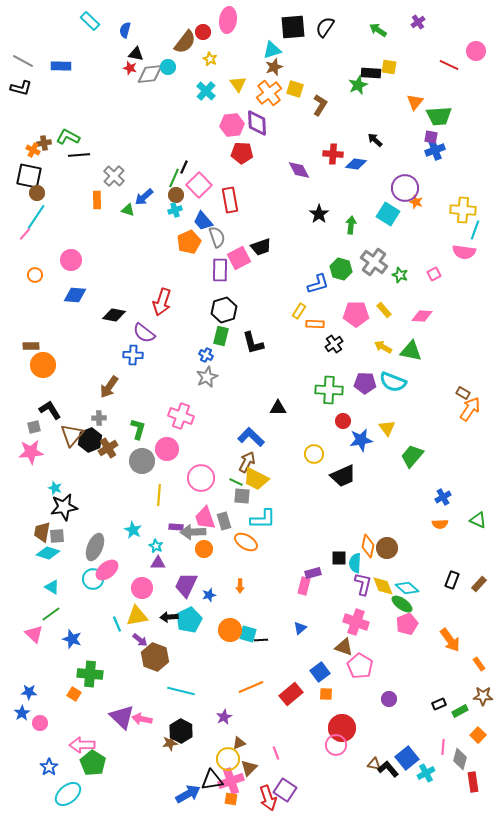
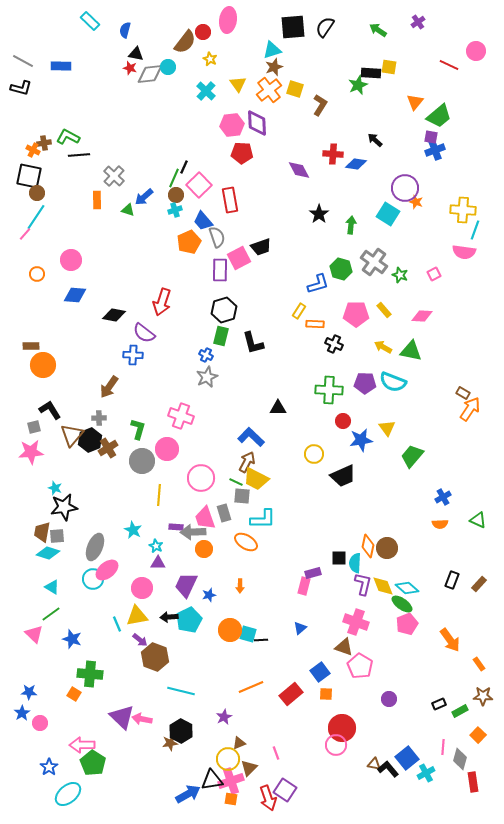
orange cross at (269, 93): moved 3 px up
green trapezoid at (439, 116): rotated 36 degrees counterclockwise
orange circle at (35, 275): moved 2 px right, 1 px up
black cross at (334, 344): rotated 30 degrees counterclockwise
gray rectangle at (224, 521): moved 8 px up
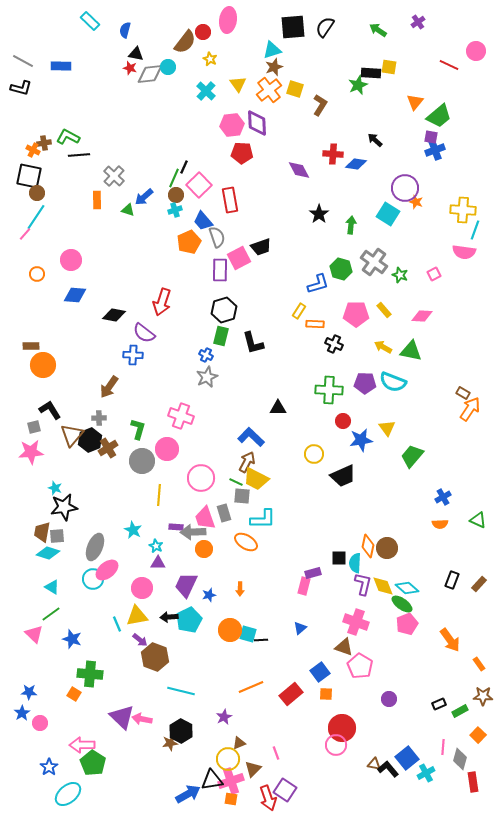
orange arrow at (240, 586): moved 3 px down
brown triangle at (249, 768): moved 4 px right, 1 px down
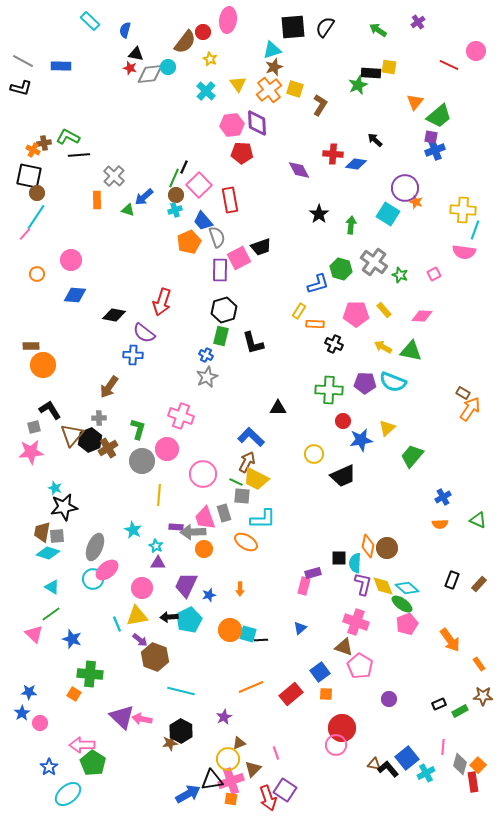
yellow triangle at (387, 428): rotated 24 degrees clockwise
pink circle at (201, 478): moved 2 px right, 4 px up
orange square at (478, 735): moved 30 px down
gray diamond at (460, 759): moved 5 px down
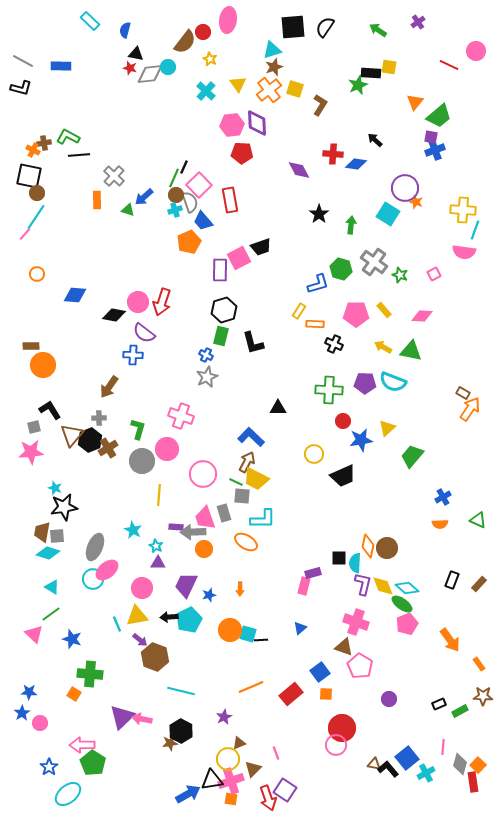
gray semicircle at (217, 237): moved 27 px left, 35 px up
pink circle at (71, 260): moved 67 px right, 42 px down
purple triangle at (122, 717): rotated 32 degrees clockwise
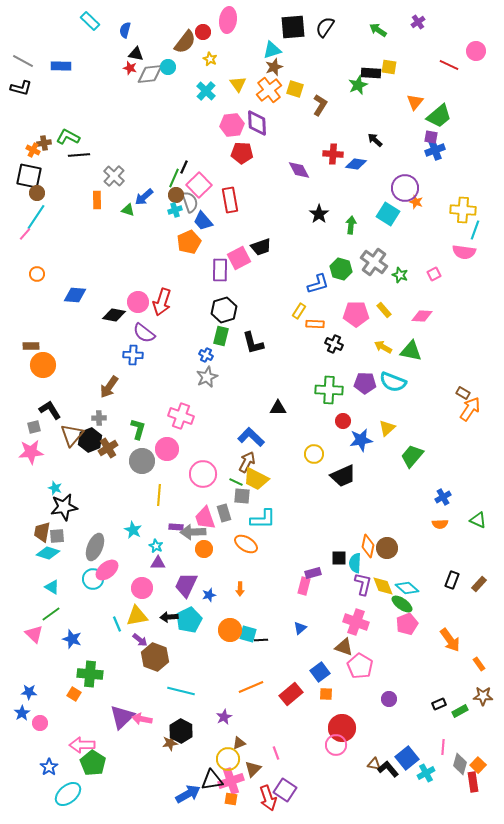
orange ellipse at (246, 542): moved 2 px down
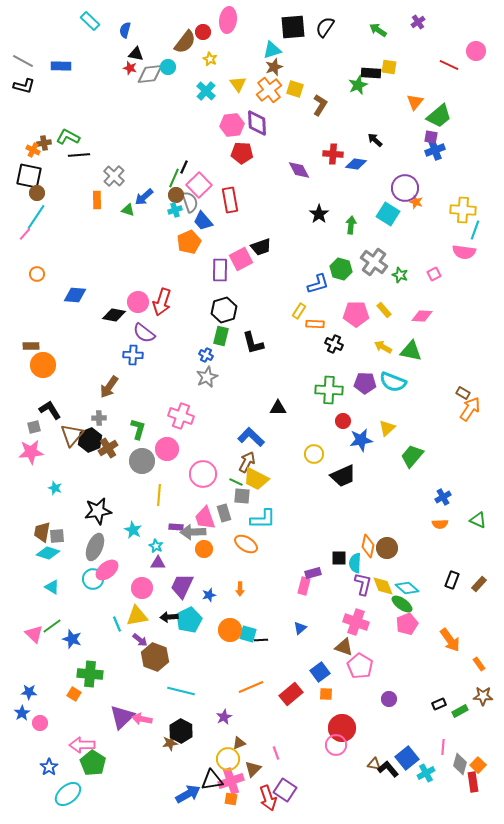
black L-shape at (21, 88): moved 3 px right, 2 px up
pink square at (239, 258): moved 2 px right, 1 px down
black star at (64, 507): moved 34 px right, 4 px down
purple trapezoid at (186, 585): moved 4 px left, 1 px down
green line at (51, 614): moved 1 px right, 12 px down
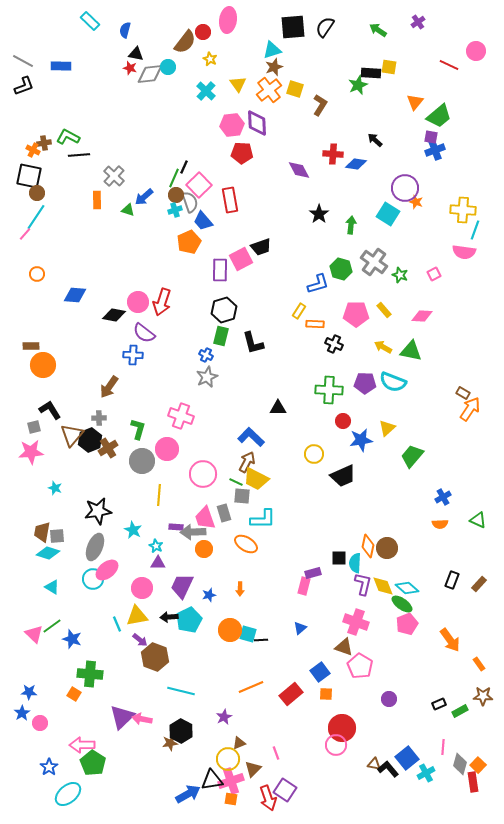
black L-shape at (24, 86): rotated 35 degrees counterclockwise
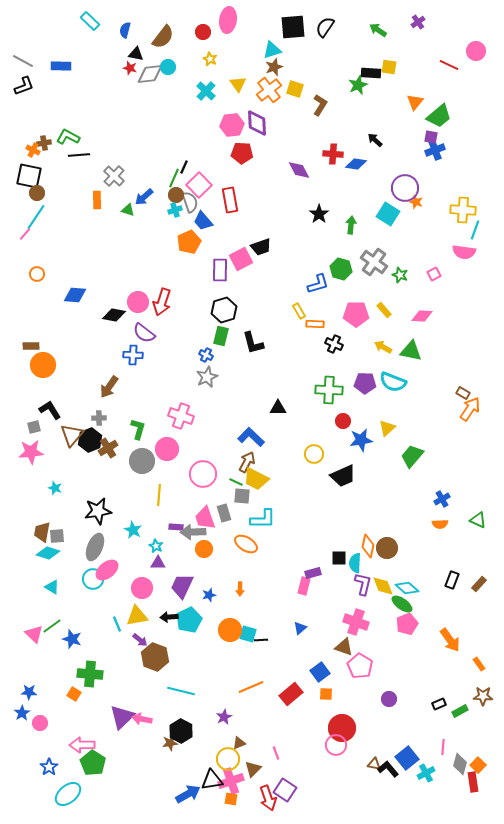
brown semicircle at (185, 42): moved 22 px left, 5 px up
yellow rectangle at (299, 311): rotated 63 degrees counterclockwise
blue cross at (443, 497): moved 1 px left, 2 px down
